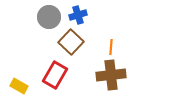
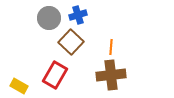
gray circle: moved 1 px down
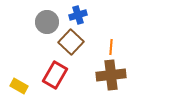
gray circle: moved 2 px left, 4 px down
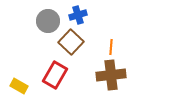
gray circle: moved 1 px right, 1 px up
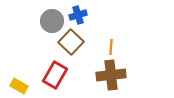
gray circle: moved 4 px right
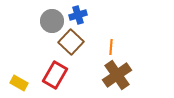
brown cross: moved 6 px right; rotated 28 degrees counterclockwise
yellow rectangle: moved 3 px up
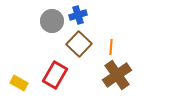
brown square: moved 8 px right, 2 px down
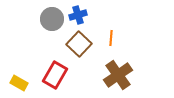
gray circle: moved 2 px up
orange line: moved 9 px up
brown cross: moved 1 px right
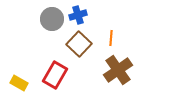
brown cross: moved 5 px up
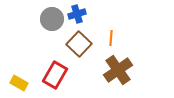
blue cross: moved 1 px left, 1 px up
